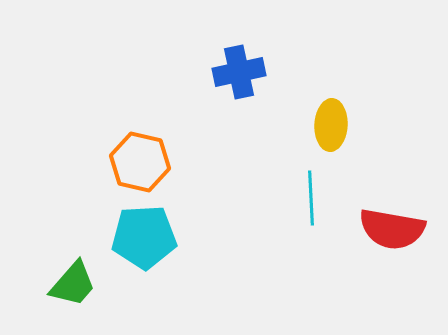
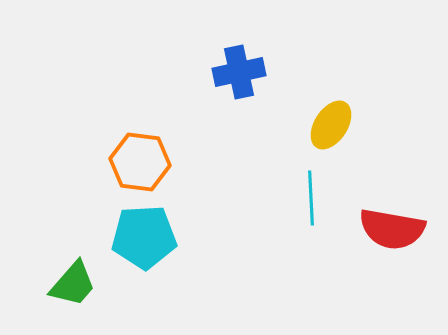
yellow ellipse: rotated 30 degrees clockwise
orange hexagon: rotated 6 degrees counterclockwise
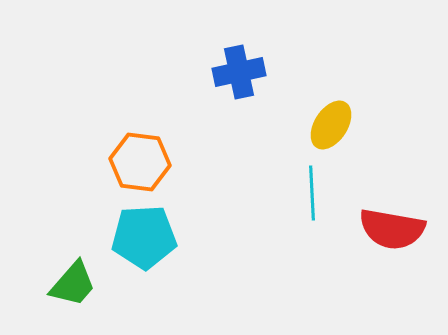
cyan line: moved 1 px right, 5 px up
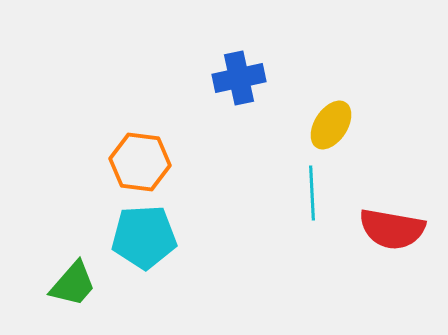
blue cross: moved 6 px down
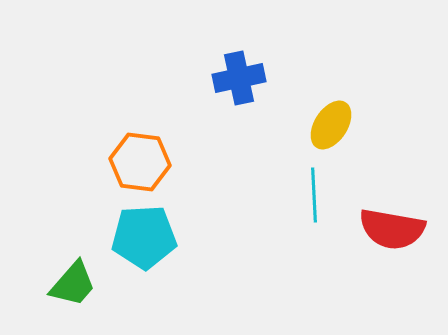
cyan line: moved 2 px right, 2 px down
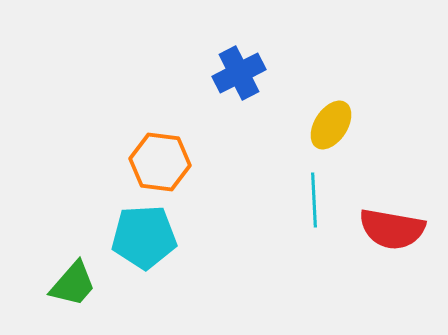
blue cross: moved 5 px up; rotated 15 degrees counterclockwise
orange hexagon: moved 20 px right
cyan line: moved 5 px down
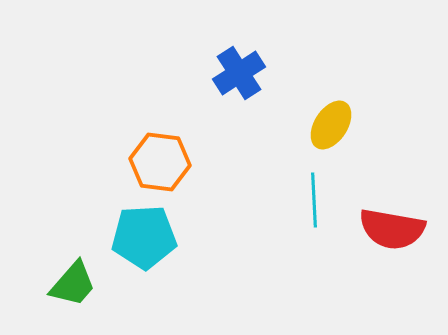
blue cross: rotated 6 degrees counterclockwise
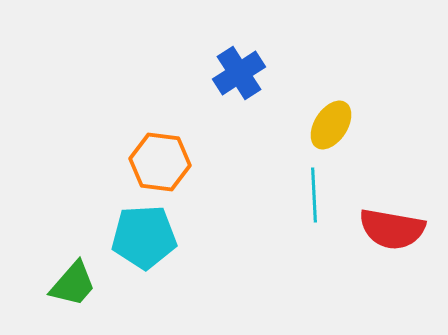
cyan line: moved 5 px up
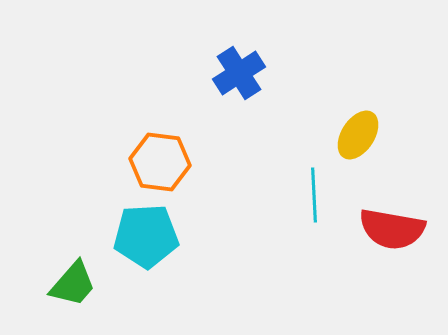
yellow ellipse: moved 27 px right, 10 px down
cyan pentagon: moved 2 px right, 1 px up
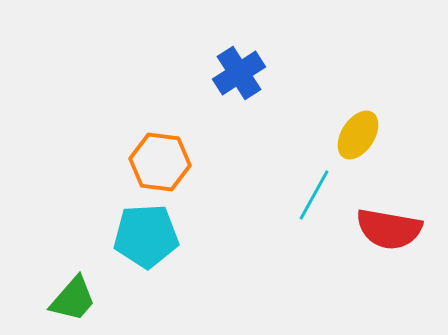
cyan line: rotated 32 degrees clockwise
red semicircle: moved 3 px left
green trapezoid: moved 15 px down
